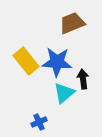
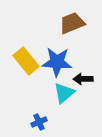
black arrow: rotated 84 degrees counterclockwise
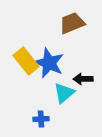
blue star: moved 8 px left, 1 px down; rotated 20 degrees clockwise
blue cross: moved 2 px right, 3 px up; rotated 21 degrees clockwise
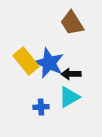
brown trapezoid: rotated 100 degrees counterclockwise
black arrow: moved 12 px left, 5 px up
cyan triangle: moved 5 px right, 4 px down; rotated 10 degrees clockwise
blue cross: moved 12 px up
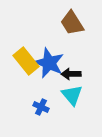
cyan triangle: moved 3 px right, 2 px up; rotated 40 degrees counterclockwise
blue cross: rotated 28 degrees clockwise
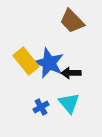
brown trapezoid: moved 2 px up; rotated 12 degrees counterclockwise
black arrow: moved 1 px up
cyan triangle: moved 3 px left, 8 px down
blue cross: rotated 35 degrees clockwise
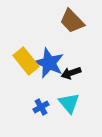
black arrow: rotated 18 degrees counterclockwise
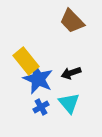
blue star: moved 11 px left, 16 px down
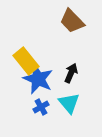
black arrow: rotated 132 degrees clockwise
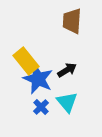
brown trapezoid: rotated 48 degrees clockwise
black arrow: moved 4 px left, 3 px up; rotated 36 degrees clockwise
cyan triangle: moved 2 px left, 1 px up
blue cross: rotated 14 degrees counterclockwise
